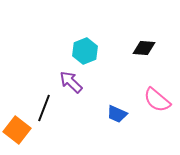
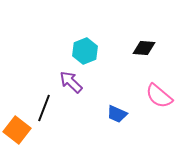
pink semicircle: moved 2 px right, 4 px up
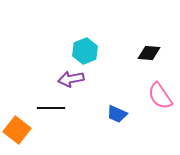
black diamond: moved 5 px right, 5 px down
purple arrow: moved 3 px up; rotated 55 degrees counterclockwise
pink semicircle: moved 1 px right; rotated 16 degrees clockwise
black line: moved 7 px right; rotated 68 degrees clockwise
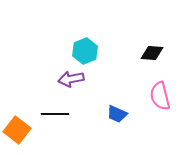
black diamond: moved 3 px right
pink semicircle: rotated 20 degrees clockwise
black line: moved 4 px right, 6 px down
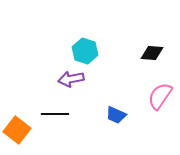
cyan hexagon: rotated 20 degrees counterclockwise
pink semicircle: rotated 48 degrees clockwise
blue trapezoid: moved 1 px left, 1 px down
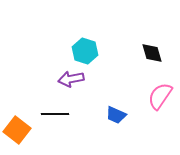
black diamond: rotated 70 degrees clockwise
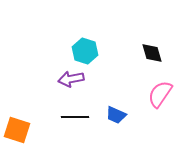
pink semicircle: moved 2 px up
black line: moved 20 px right, 3 px down
orange square: rotated 20 degrees counterclockwise
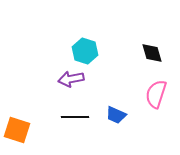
pink semicircle: moved 4 px left; rotated 16 degrees counterclockwise
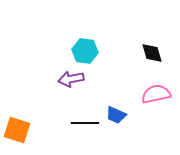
cyan hexagon: rotated 10 degrees counterclockwise
pink semicircle: rotated 60 degrees clockwise
black line: moved 10 px right, 6 px down
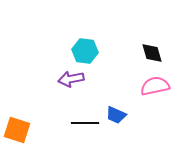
pink semicircle: moved 1 px left, 8 px up
